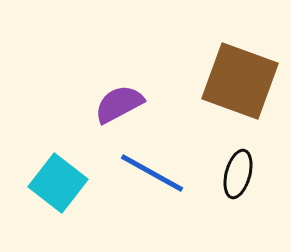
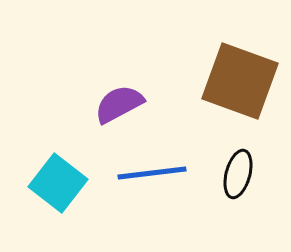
blue line: rotated 36 degrees counterclockwise
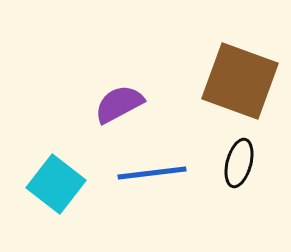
black ellipse: moved 1 px right, 11 px up
cyan square: moved 2 px left, 1 px down
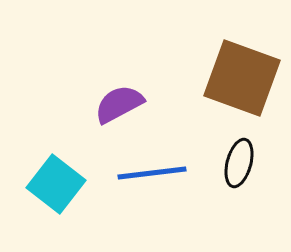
brown square: moved 2 px right, 3 px up
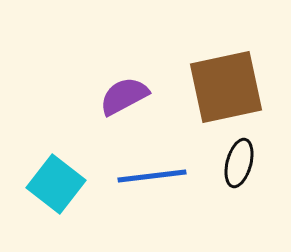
brown square: moved 16 px left, 9 px down; rotated 32 degrees counterclockwise
purple semicircle: moved 5 px right, 8 px up
blue line: moved 3 px down
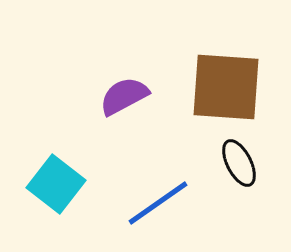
brown square: rotated 16 degrees clockwise
black ellipse: rotated 42 degrees counterclockwise
blue line: moved 6 px right, 27 px down; rotated 28 degrees counterclockwise
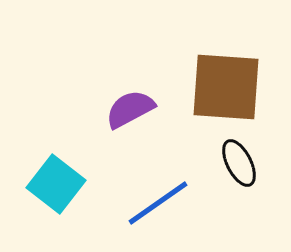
purple semicircle: moved 6 px right, 13 px down
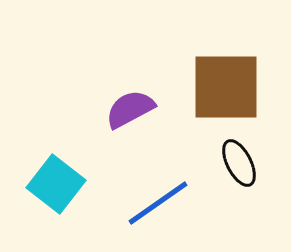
brown square: rotated 4 degrees counterclockwise
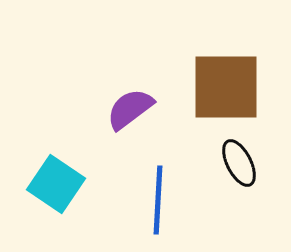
purple semicircle: rotated 9 degrees counterclockwise
cyan square: rotated 4 degrees counterclockwise
blue line: moved 3 px up; rotated 52 degrees counterclockwise
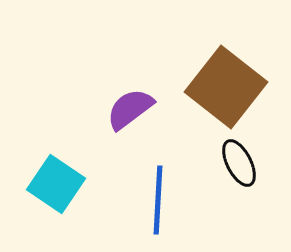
brown square: rotated 38 degrees clockwise
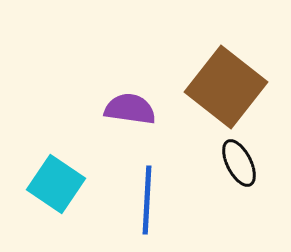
purple semicircle: rotated 45 degrees clockwise
blue line: moved 11 px left
